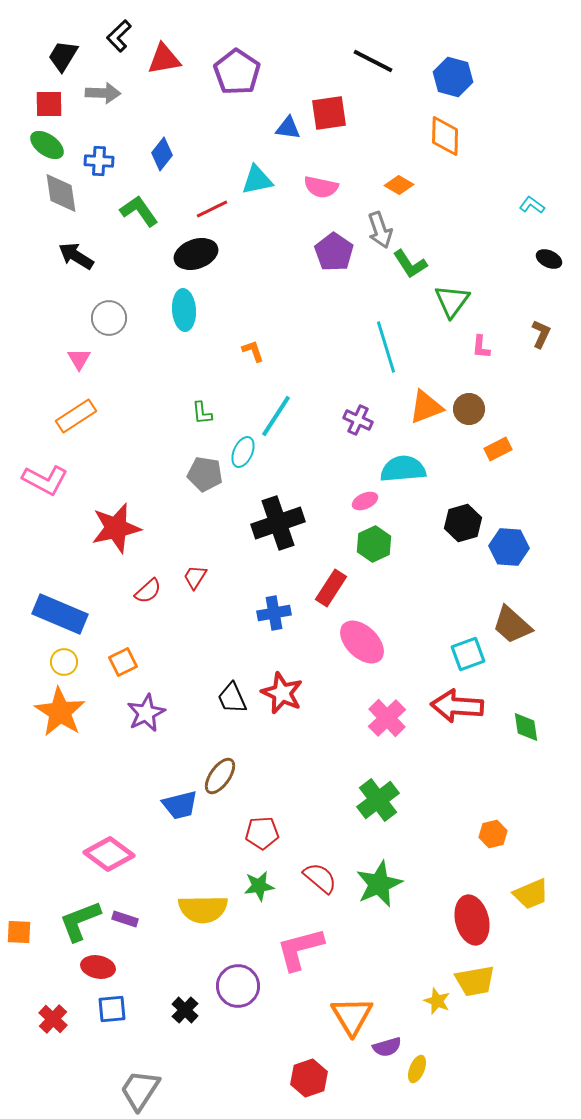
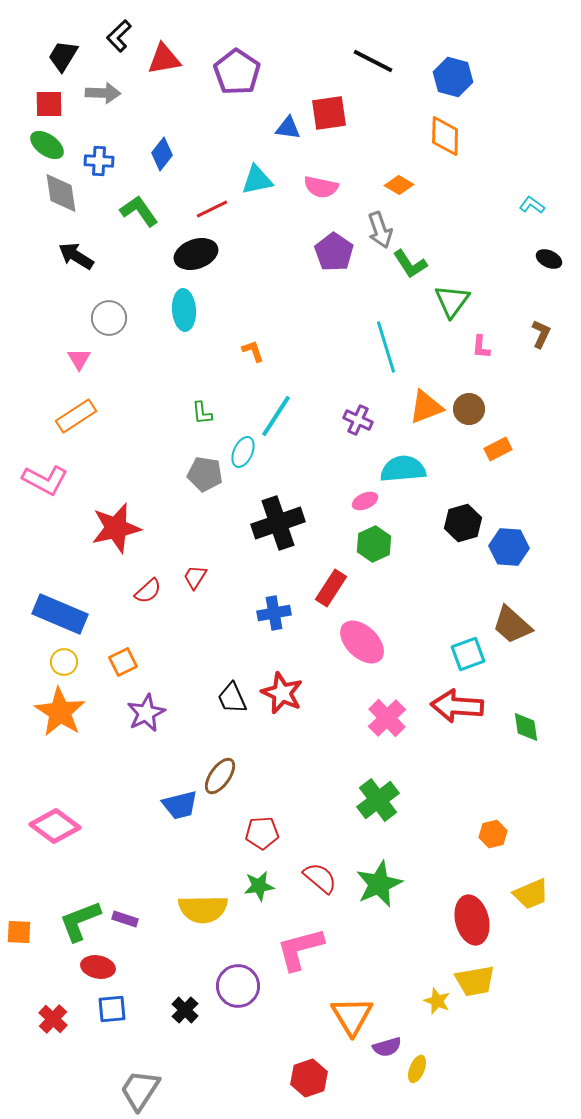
pink diamond at (109, 854): moved 54 px left, 28 px up
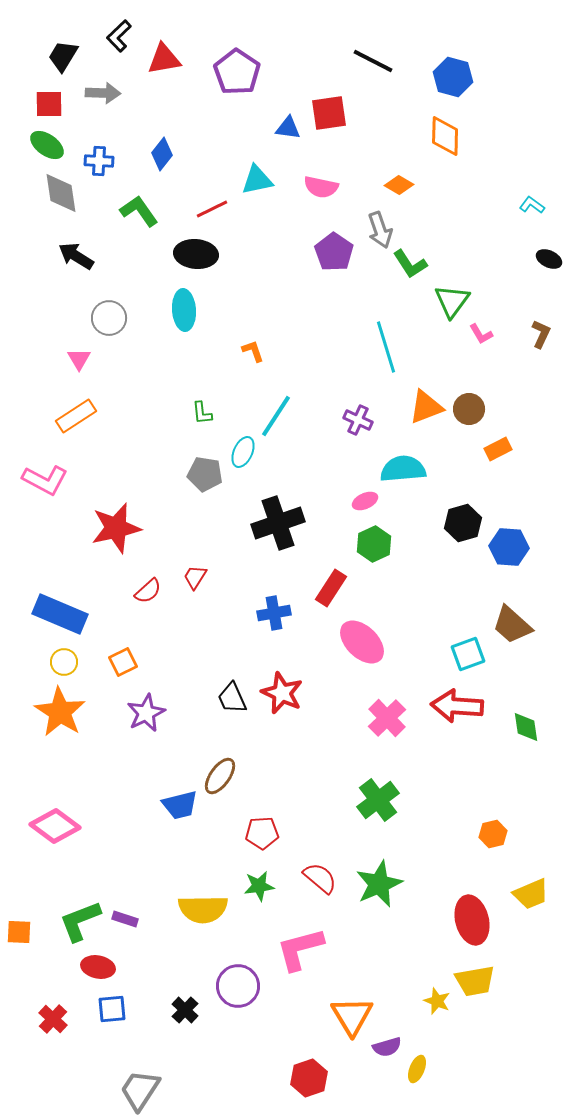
black ellipse at (196, 254): rotated 24 degrees clockwise
pink L-shape at (481, 347): moved 13 px up; rotated 35 degrees counterclockwise
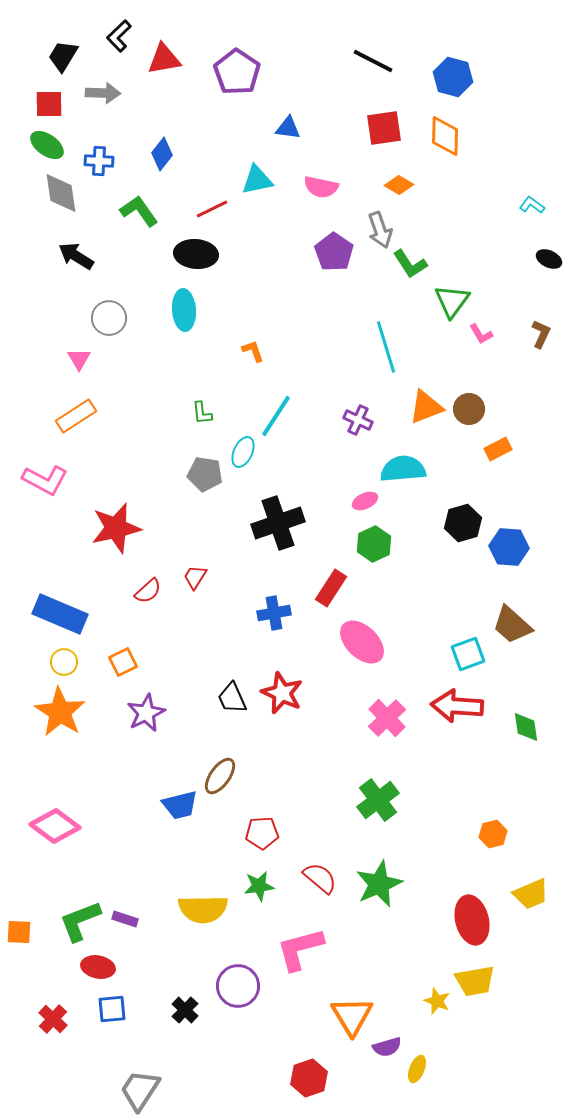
red square at (329, 113): moved 55 px right, 15 px down
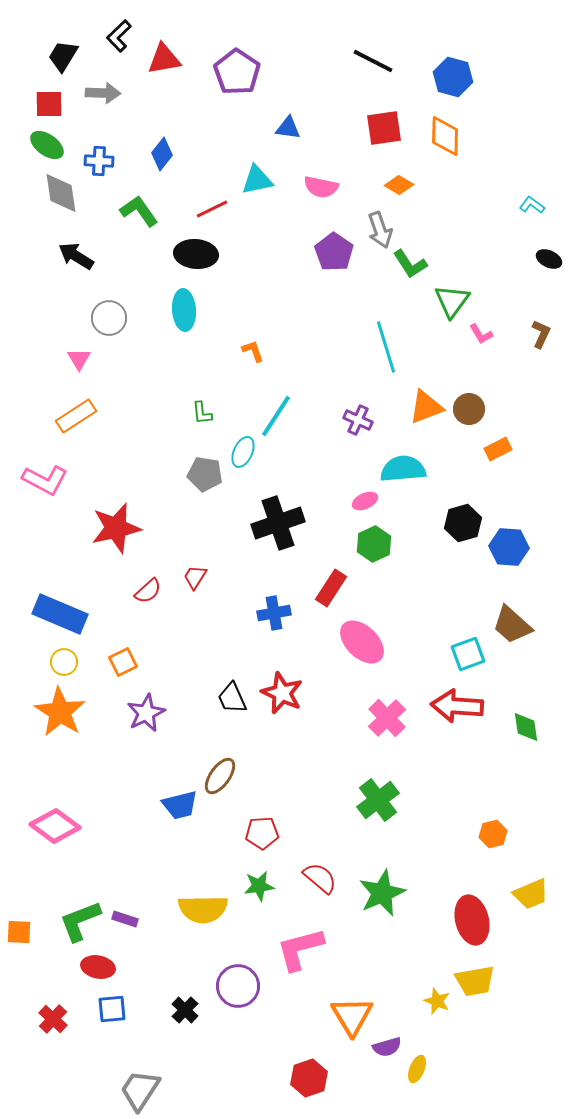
green star at (379, 884): moved 3 px right, 9 px down
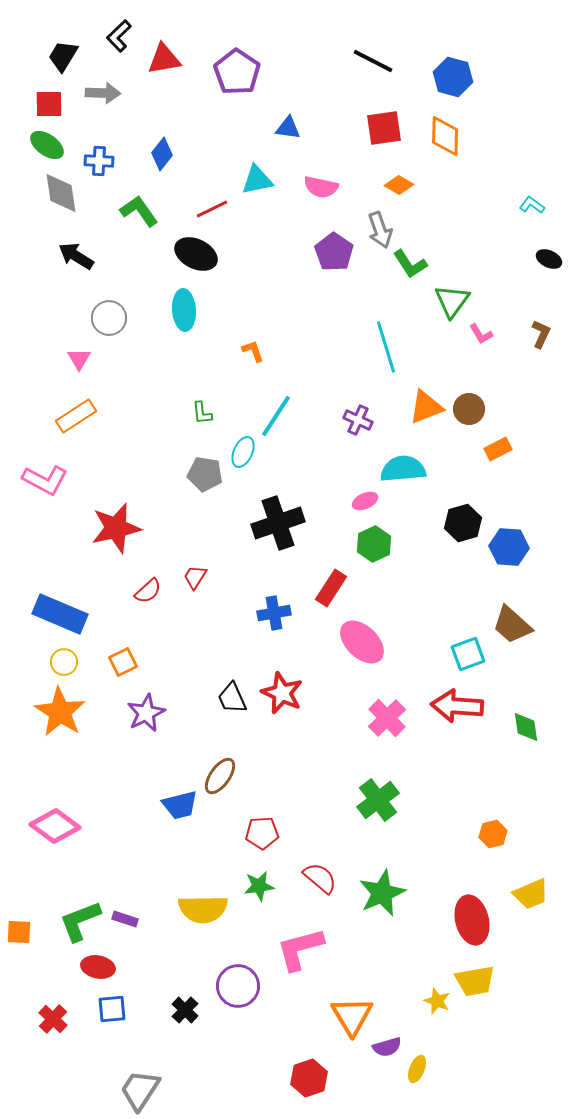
black ellipse at (196, 254): rotated 21 degrees clockwise
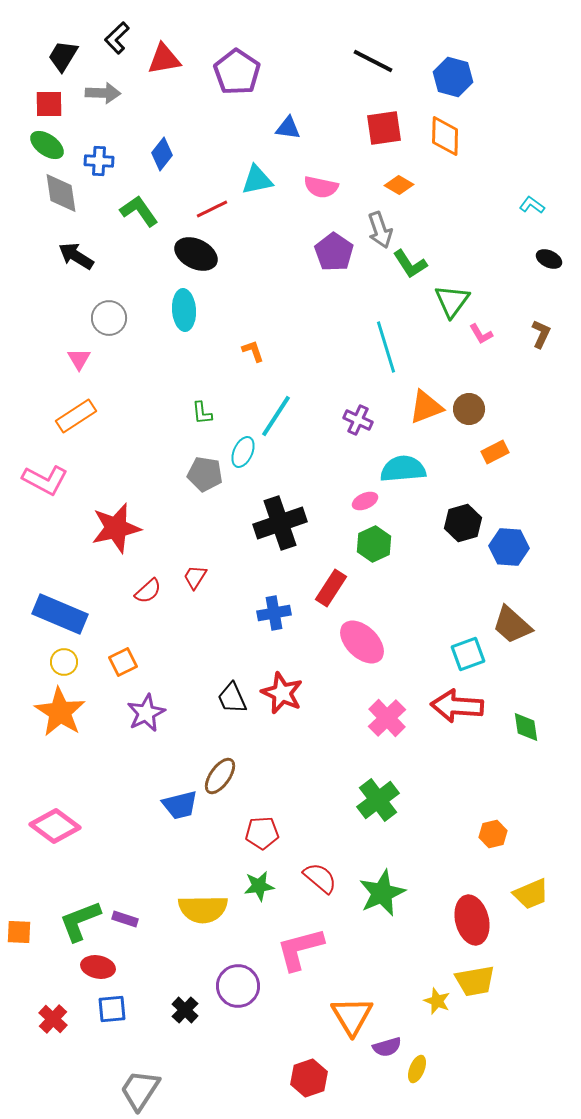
black L-shape at (119, 36): moved 2 px left, 2 px down
orange rectangle at (498, 449): moved 3 px left, 3 px down
black cross at (278, 523): moved 2 px right
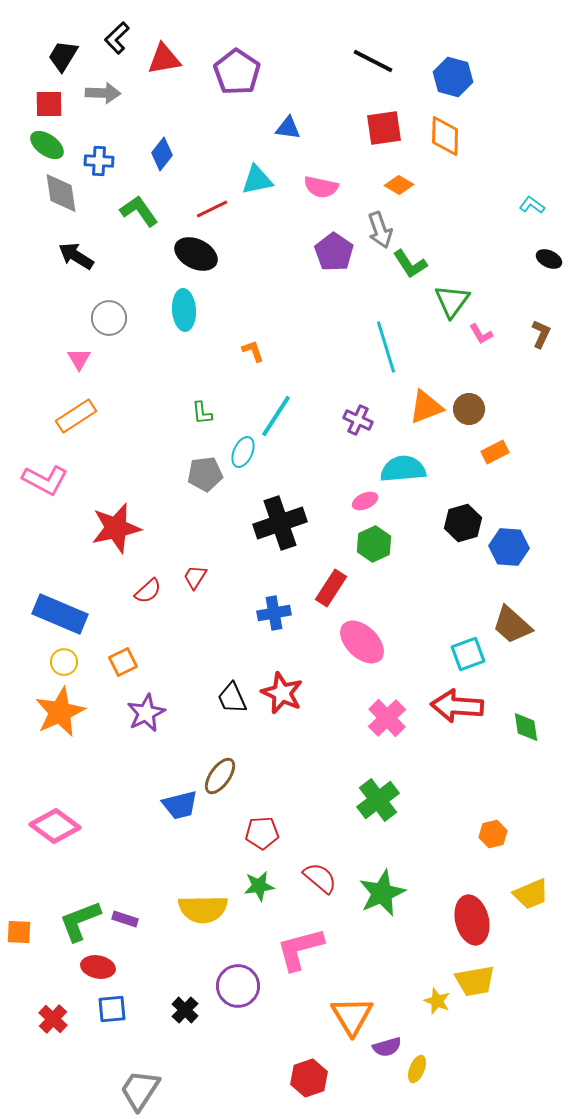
gray pentagon at (205, 474): rotated 16 degrees counterclockwise
orange star at (60, 712): rotated 15 degrees clockwise
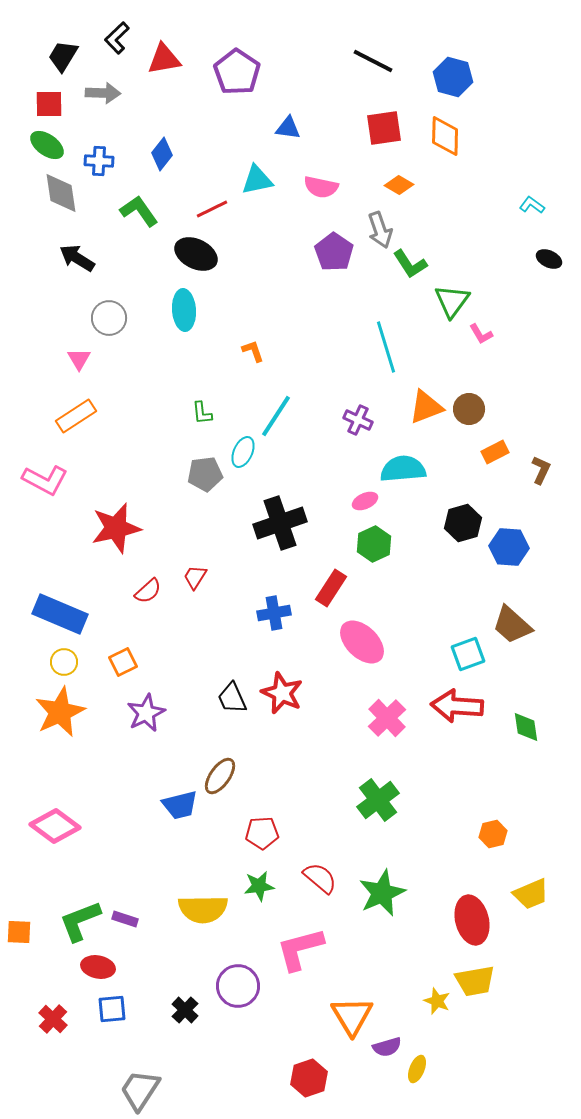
black arrow at (76, 256): moved 1 px right, 2 px down
brown L-shape at (541, 334): moved 136 px down
